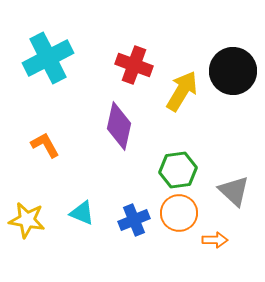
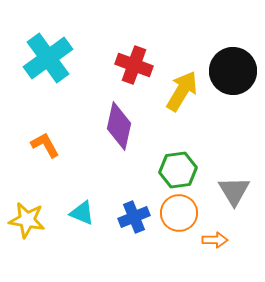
cyan cross: rotated 9 degrees counterclockwise
gray triangle: rotated 16 degrees clockwise
blue cross: moved 3 px up
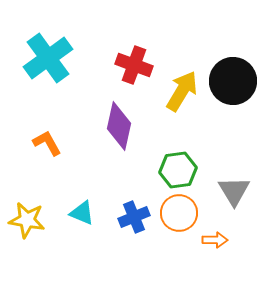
black circle: moved 10 px down
orange L-shape: moved 2 px right, 2 px up
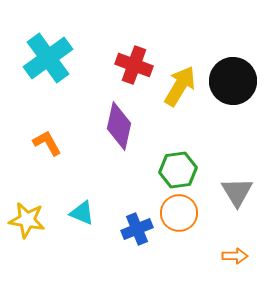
yellow arrow: moved 2 px left, 5 px up
gray triangle: moved 3 px right, 1 px down
blue cross: moved 3 px right, 12 px down
orange arrow: moved 20 px right, 16 px down
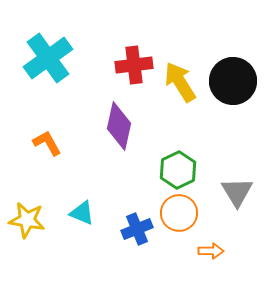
red cross: rotated 27 degrees counterclockwise
yellow arrow: moved 4 px up; rotated 63 degrees counterclockwise
green hexagon: rotated 18 degrees counterclockwise
orange arrow: moved 24 px left, 5 px up
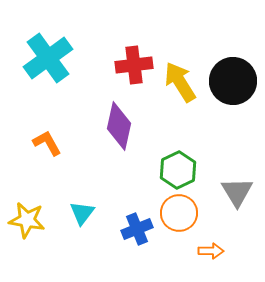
cyan triangle: rotated 44 degrees clockwise
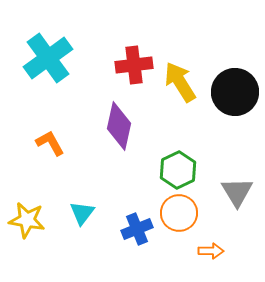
black circle: moved 2 px right, 11 px down
orange L-shape: moved 3 px right
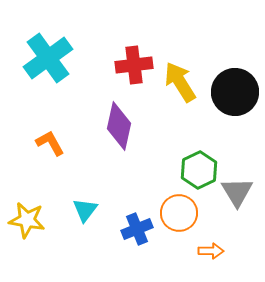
green hexagon: moved 21 px right
cyan triangle: moved 3 px right, 3 px up
